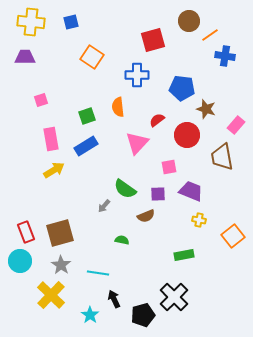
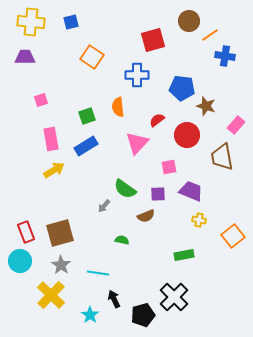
brown star at (206, 109): moved 3 px up
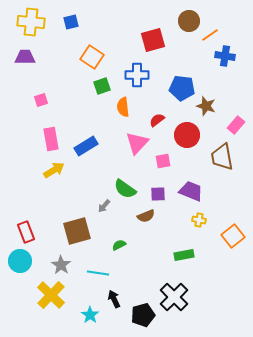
orange semicircle at (118, 107): moved 5 px right
green square at (87, 116): moved 15 px right, 30 px up
pink square at (169, 167): moved 6 px left, 6 px up
brown square at (60, 233): moved 17 px right, 2 px up
green semicircle at (122, 240): moved 3 px left, 5 px down; rotated 40 degrees counterclockwise
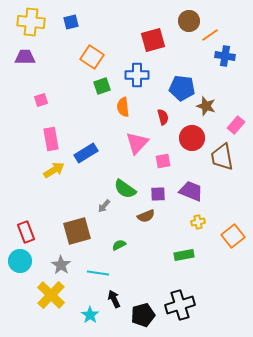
red semicircle at (157, 120): moved 6 px right, 3 px up; rotated 112 degrees clockwise
red circle at (187, 135): moved 5 px right, 3 px down
blue rectangle at (86, 146): moved 7 px down
yellow cross at (199, 220): moved 1 px left, 2 px down; rotated 24 degrees counterclockwise
black cross at (174, 297): moved 6 px right, 8 px down; rotated 28 degrees clockwise
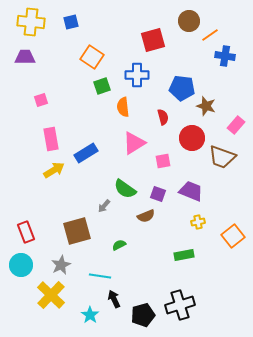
pink triangle at (137, 143): moved 3 px left; rotated 15 degrees clockwise
brown trapezoid at (222, 157): rotated 60 degrees counterclockwise
purple square at (158, 194): rotated 21 degrees clockwise
cyan circle at (20, 261): moved 1 px right, 4 px down
gray star at (61, 265): rotated 12 degrees clockwise
cyan line at (98, 273): moved 2 px right, 3 px down
